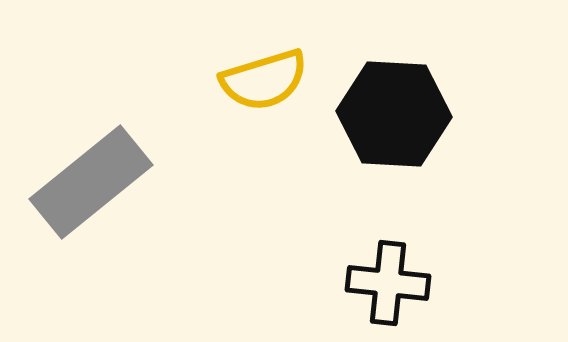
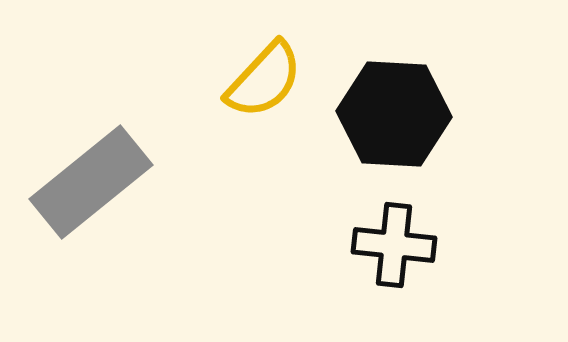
yellow semicircle: rotated 30 degrees counterclockwise
black cross: moved 6 px right, 38 px up
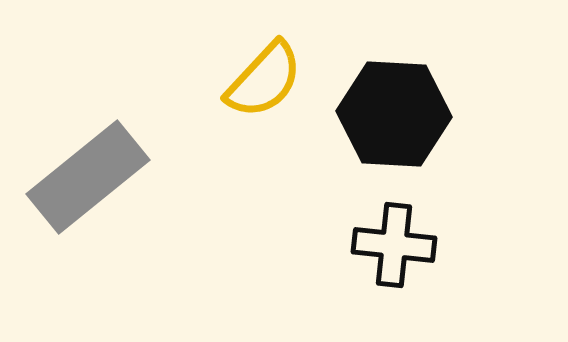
gray rectangle: moved 3 px left, 5 px up
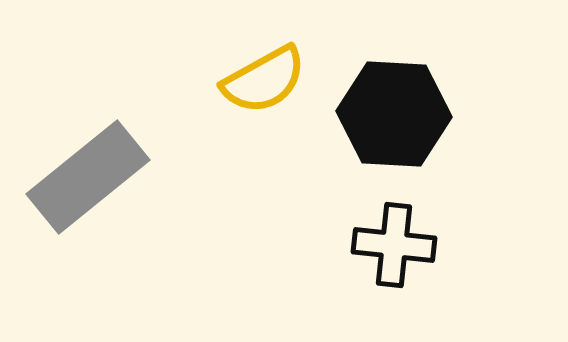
yellow semicircle: rotated 18 degrees clockwise
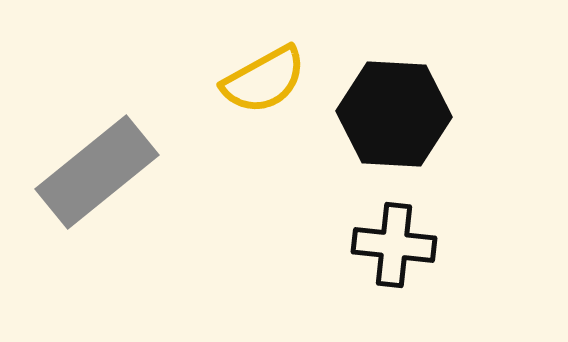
gray rectangle: moved 9 px right, 5 px up
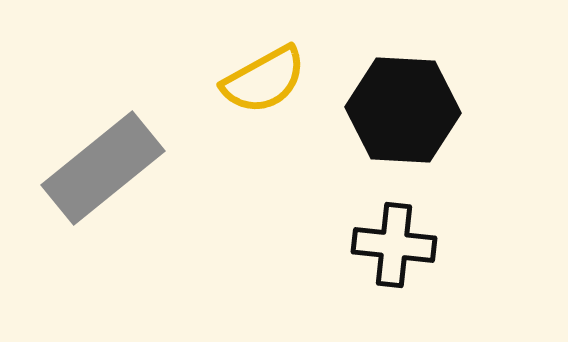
black hexagon: moved 9 px right, 4 px up
gray rectangle: moved 6 px right, 4 px up
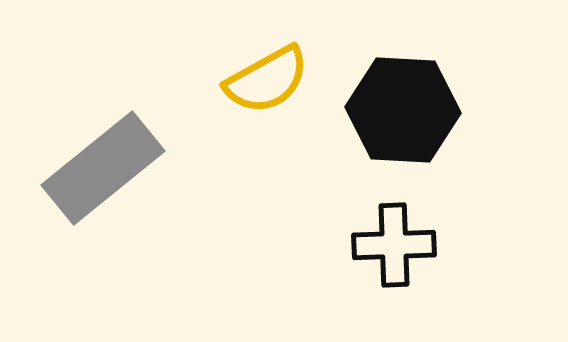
yellow semicircle: moved 3 px right
black cross: rotated 8 degrees counterclockwise
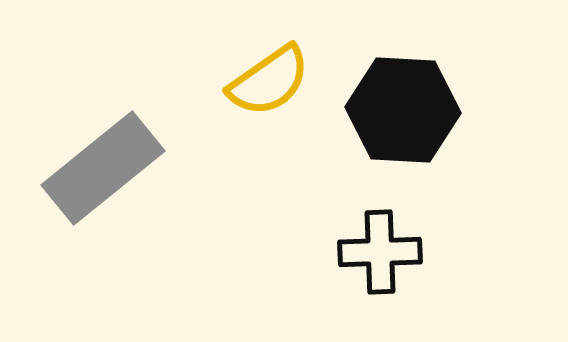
yellow semicircle: moved 2 px right, 1 px down; rotated 6 degrees counterclockwise
black cross: moved 14 px left, 7 px down
